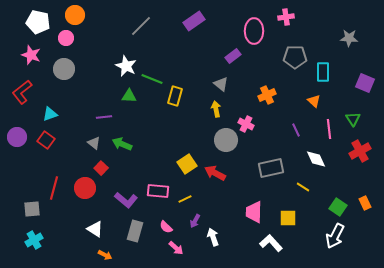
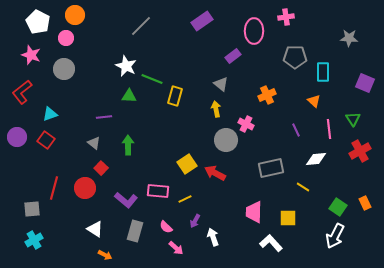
purple rectangle at (194, 21): moved 8 px right
white pentagon at (38, 22): rotated 15 degrees clockwise
green arrow at (122, 144): moved 6 px right, 1 px down; rotated 66 degrees clockwise
white diamond at (316, 159): rotated 70 degrees counterclockwise
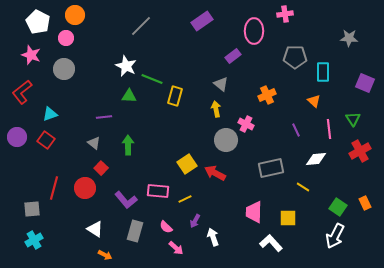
pink cross at (286, 17): moved 1 px left, 3 px up
purple L-shape at (126, 200): rotated 10 degrees clockwise
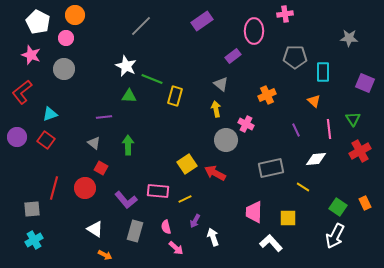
red square at (101, 168): rotated 16 degrees counterclockwise
pink semicircle at (166, 227): rotated 32 degrees clockwise
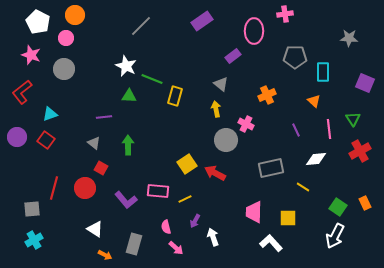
gray rectangle at (135, 231): moved 1 px left, 13 px down
